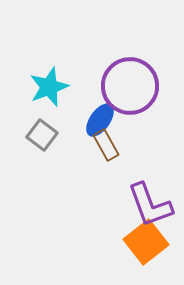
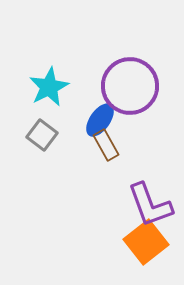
cyan star: rotated 6 degrees counterclockwise
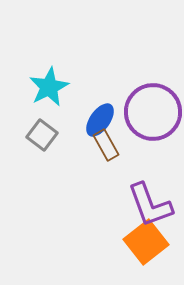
purple circle: moved 23 px right, 26 px down
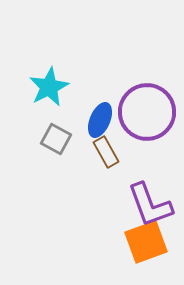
purple circle: moved 6 px left
blue ellipse: rotated 12 degrees counterclockwise
gray square: moved 14 px right, 4 px down; rotated 8 degrees counterclockwise
brown rectangle: moved 7 px down
orange square: rotated 18 degrees clockwise
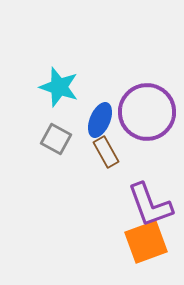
cyan star: moved 10 px right; rotated 27 degrees counterclockwise
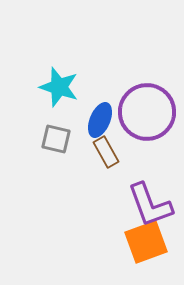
gray square: rotated 16 degrees counterclockwise
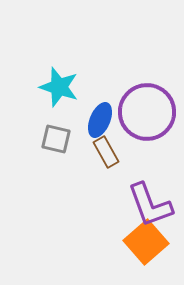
orange square: rotated 21 degrees counterclockwise
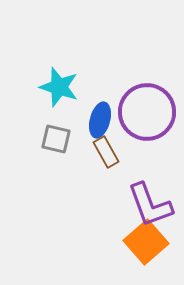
blue ellipse: rotated 8 degrees counterclockwise
